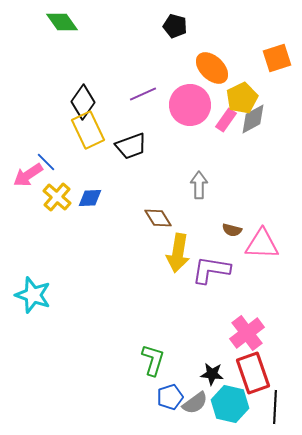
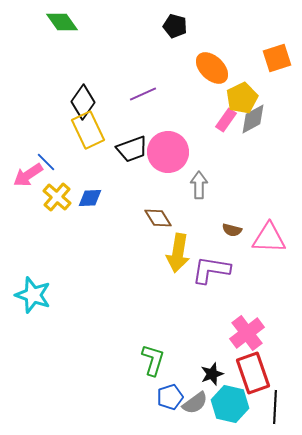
pink circle: moved 22 px left, 47 px down
black trapezoid: moved 1 px right, 3 px down
pink triangle: moved 7 px right, 6 px up
black star: rotated 25 degrees counterclockwise
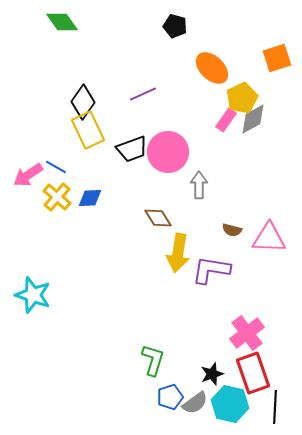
blue line: moved 10 px right, 5 px down; rotated 15 degrees counterclockwise
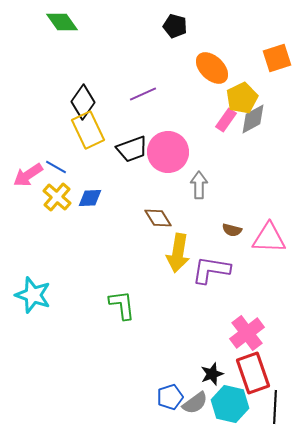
green L-shape: moved 31 px left, 55 px up; rotated 24 degrees counterclockwise
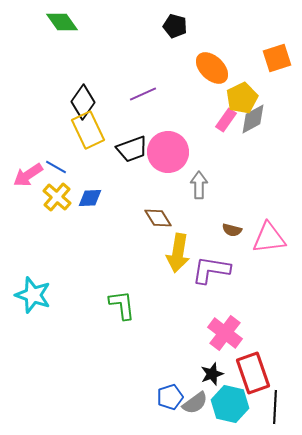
pink triangle: rotated 9 degrees counterclockwise
pink cross: moved 22 px left; rotated 16 degrees counterclockwise
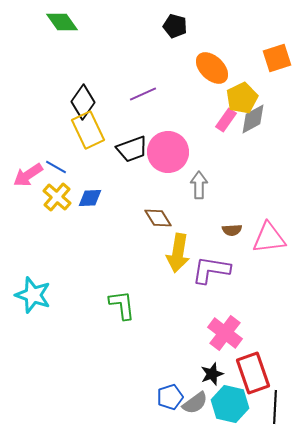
brown semicircle: rotated 18 degrees counterclockwise
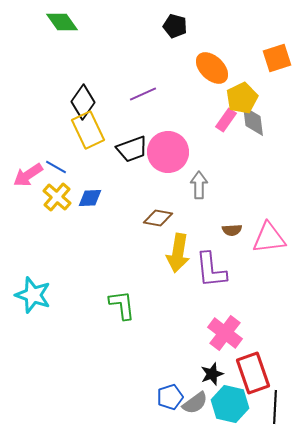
gray diamond: moved 2 px down; rotated 68 degrees counterclockwise
brown diamond: rotated 48 degrees counterclockwise
purple L-shape: rotated 105 degrees counterclockwise
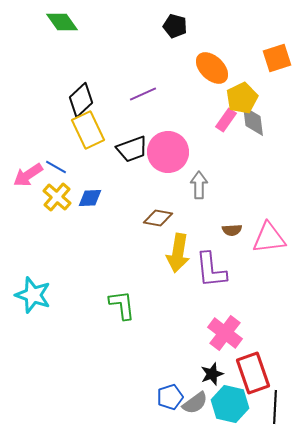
black diamond: moved 2 px left, 2 px up; rotated 12 degrees clockwise
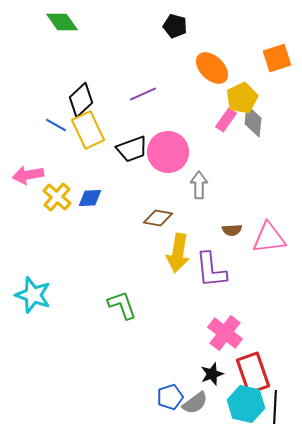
gray diamond: rotated 12 degrees clockwise
blue line: moved 42 px up
pink arrow: rotated 24 degrees clockwise
green L-shape: rotated 12 degrees counterclockwise
cyan hexagon: moved 16 px right
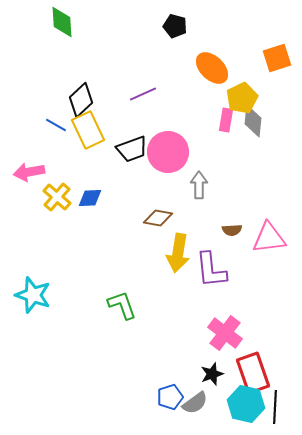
green diamond: rotated 32 degrees clockwise
pink rectangle: rotated 25 degrees counterclockwise
pink arrow: moved 1 px right, 3 px up
